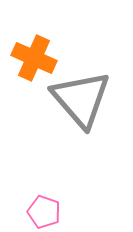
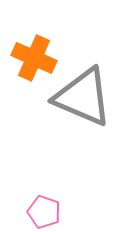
gray triangle: moved 2 px right, 2 px up; rotated 26 degrees counterclockwise
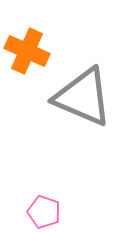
orange cross: moved 7 px left, 7 px up
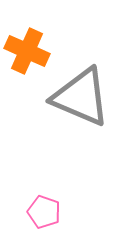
gray triangle: moved 2 px left
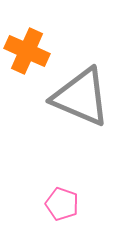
pink pentagon: moved 18 px right, 8 px up
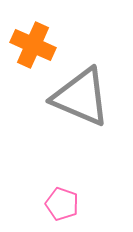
orange cross: moved 6 px right, 6 px up
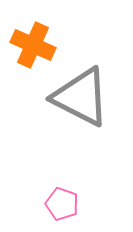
gray triangle: rotated 4 degrees clockwise
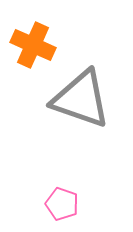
gray triangle: moved 2 px down; rotated 8 degrees counterclockwise
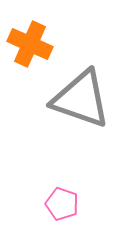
orange cross: moved 3 px left, 1 px up
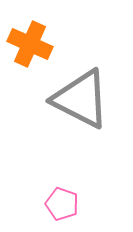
gray triangle: rotated 8 degrees clockwise
